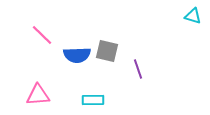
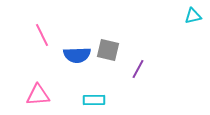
cyan triangle: rotated 30 degrees counterclockwise
pink line: rotated 20 degrees clockwise
gray square: moved 1 px right, 1 px up
purple line: rotated 48 degrees clockwise
cyan rectangle: moved 1 px right
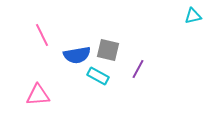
blue semicircle: rotated 8 degrees counterclockwise
cyan rectangle: moved 4 px right, 24 px up; rotated 30 degrees clockwise
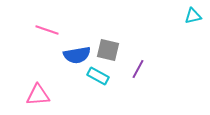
pink line: moved 5 px right, 5 px up; rotated 45 degrees counterclockwise
